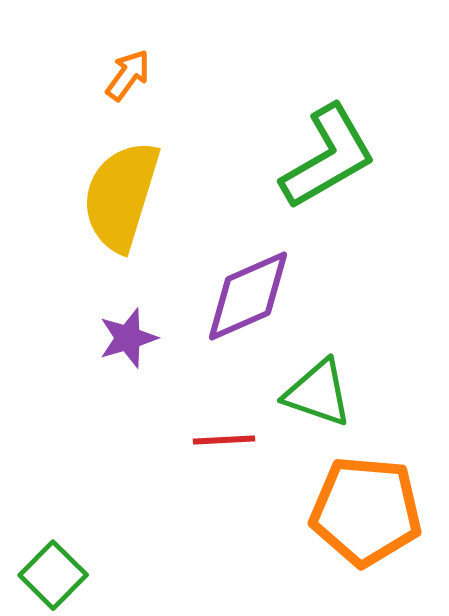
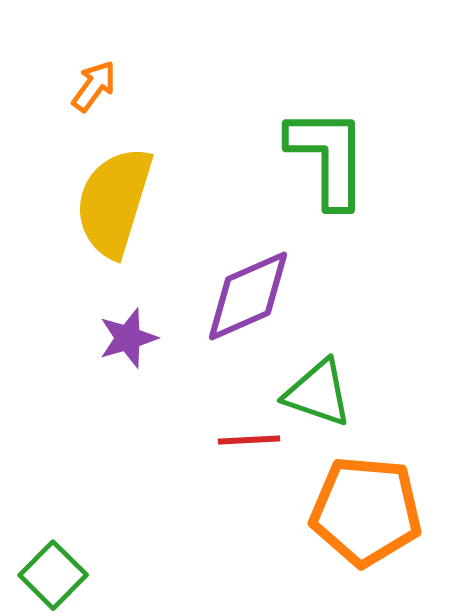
orange arrow: moved 34 px left, 11 px down
green L-shape: rotated 60 degrees counterclockwise
yellow semicircle: moved 7 px left, 6 px down
red line: moved 25 px right
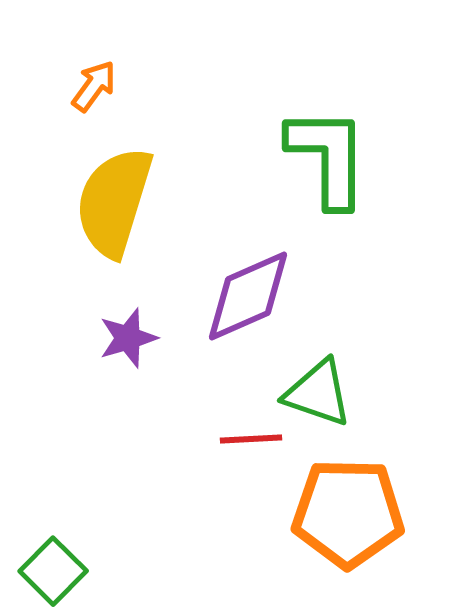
red line: moved 2 px right, 1 px up
orange pentagon: moved 18 px left, 2 px down; rotated 4 degrees counterclockwise
green square: moved 4 px up
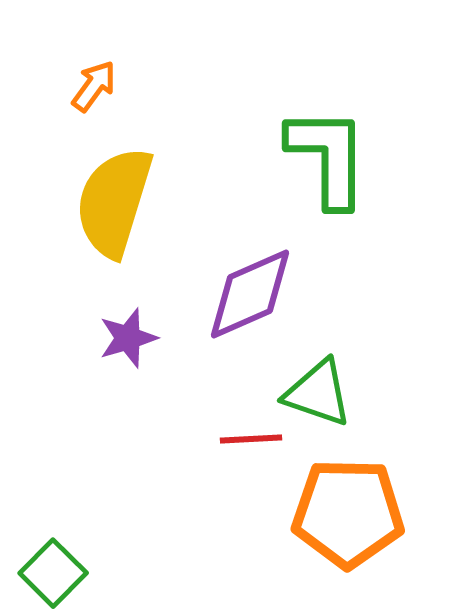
purple diamond: moved 2 px right, 2 px up
green square: moved 2 px down
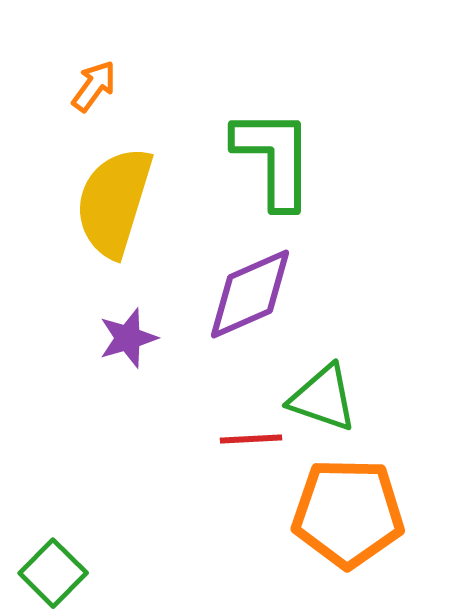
green L-shape: moved 54 px left, 1 px down
green triangle: moved 5 px right, 5 px down
